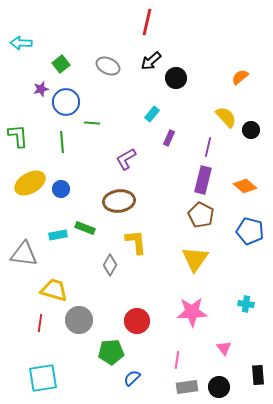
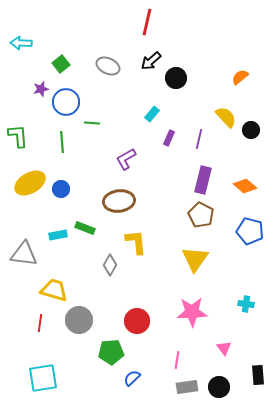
purple line at (208, 147): moved 9 px left, 8 px up
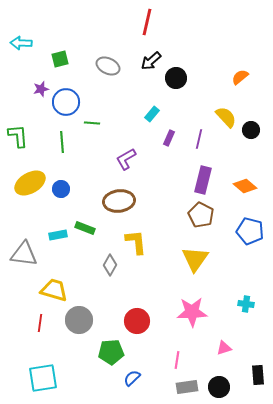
green square at (61, 64): moved 1 px left, 5 px up; rotated 24 degrees clockwise
pink triangle at (224, 348): rotated 49 degrees clockwise
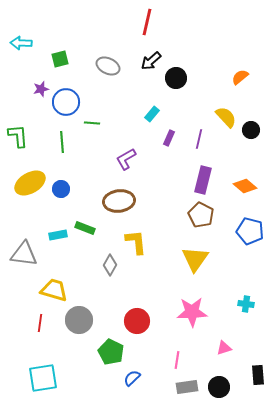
green pentagon at (111, 352): rotated 30 degrees clockwise
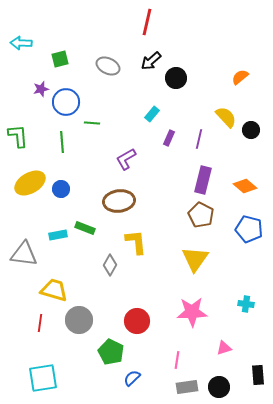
blue pentagon at (250, 231): moved 1 px left, 2 px up
